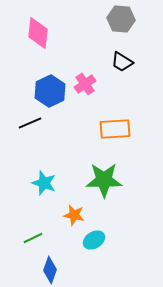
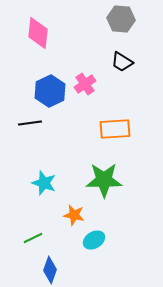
black line: rotated 15 degrees clockwise
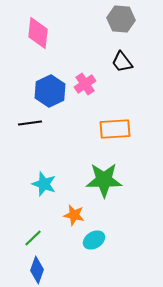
black trapezoid: rotated 20 degrees clockwise
cyan star: moved 1 px down
green line: rotated 18 degrees counterclockwise
blue diamond: moved 13 px left
